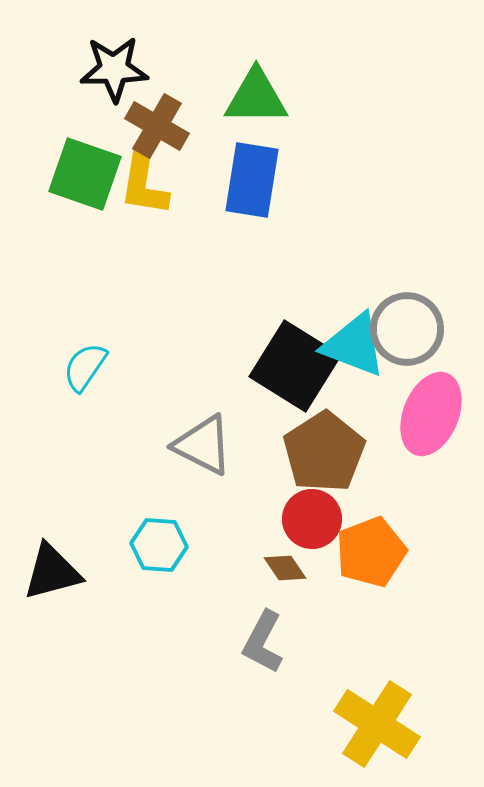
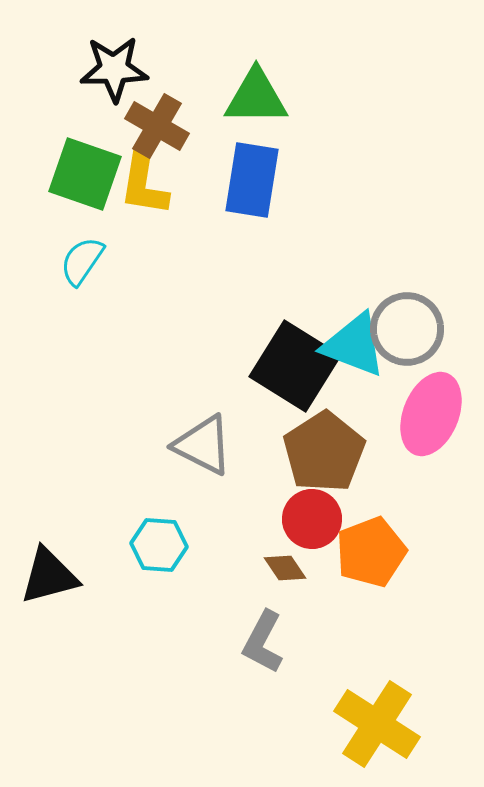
cyan semicircle: moved 3 px left, 106 px up
black triangle: moved 3 px left, 4 px down
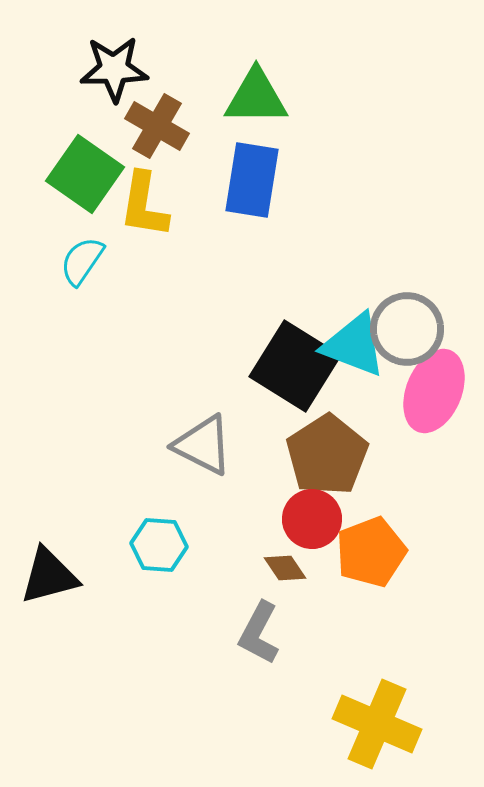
green square: rotated 16 degrees clockwise
yellow L-shape: moved 22 px down
pink ellipse: moved 3 px right, 23 px up
brown pentagon: moved 3 px right, 3 px down
gray L-shape: moved 4 px left, 9 px up
yellow cross: rotated 10 degrees counterclockwise
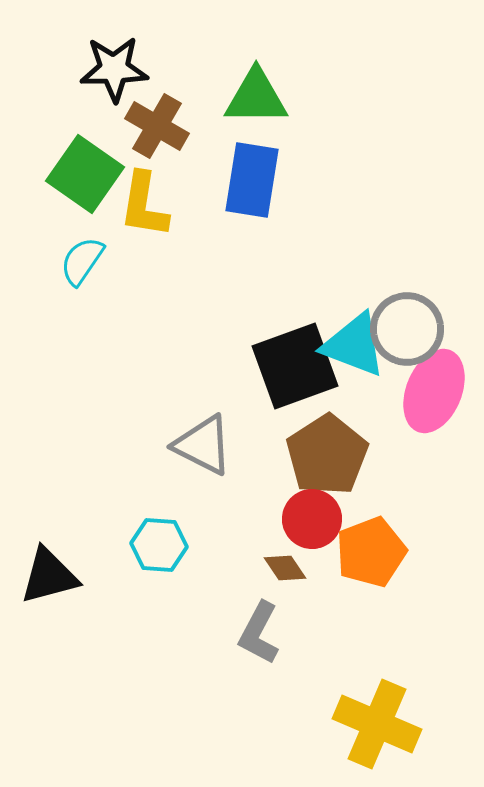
black square: rotated 38 degrees clockwise
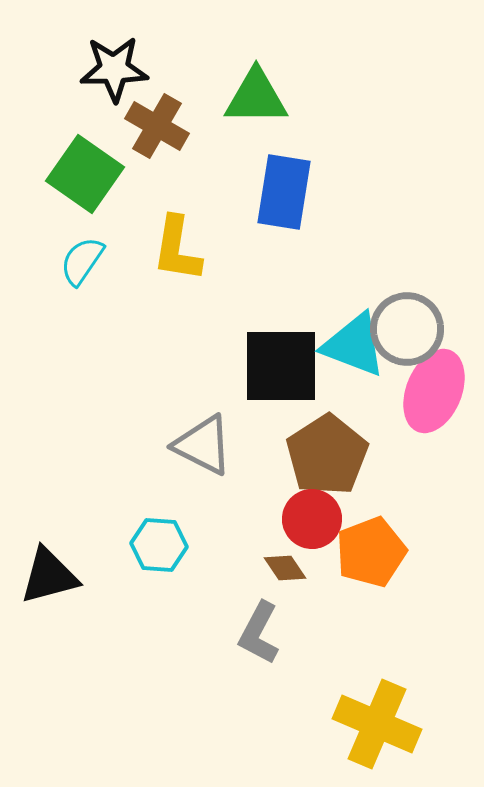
blue rectangle: moved 32 px right, 12 px down
yellow L-shape: moved 33 px right, 44 px down
black square: moved 14 px left; rotated 20 degrees clockwise
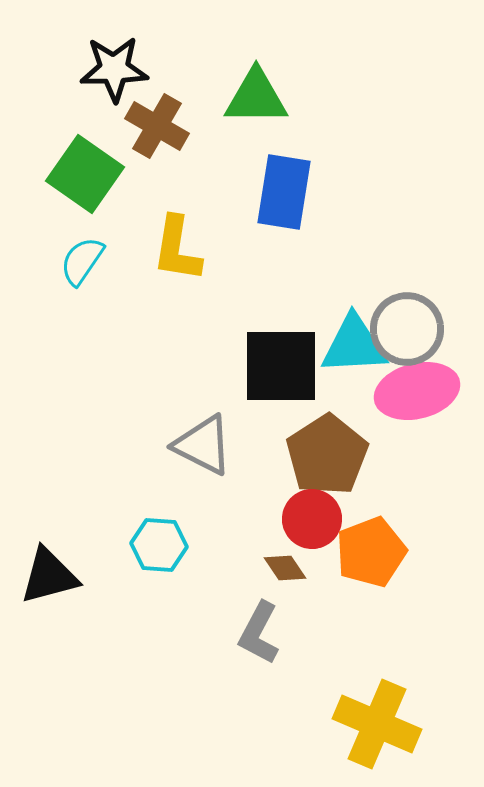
cyan triangle: rotated 24 degrees counterclockwise
pink ellipse: moved 17 px left; rotated 54 degrees clockwise
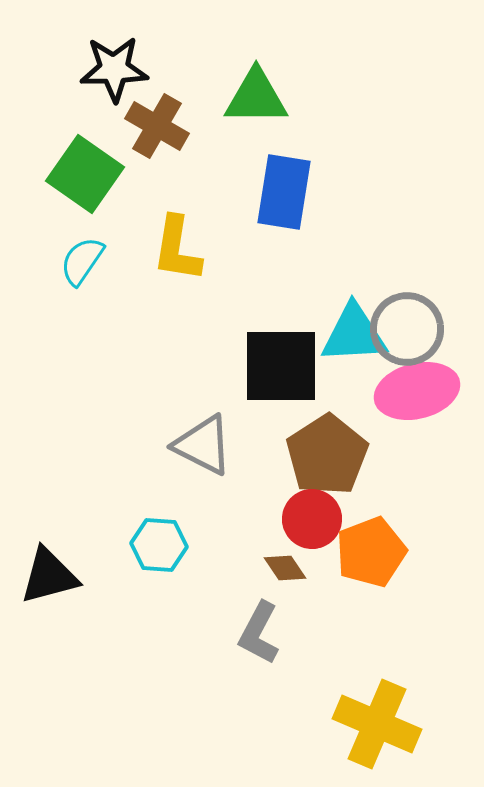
cyan triangle: moved 11 px up
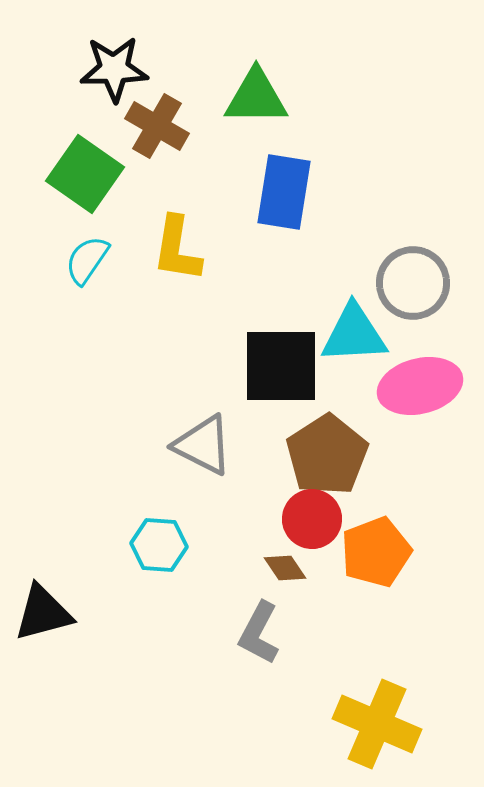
cyan semicircle: moved 5 px right, 1 px up
gray circle: moved 6 px right, 46 px up
pink ellipse: moved 3 px right, 5 px up
orange pentagon: moved 5 px right
black triangle: moved 6 px left, 37 px down
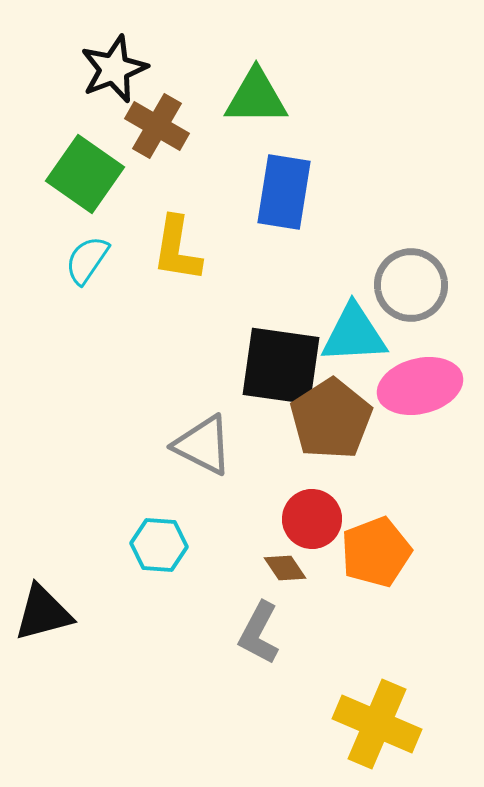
black star: rotated 20 degrees counterclockwise
gray circle: moved 2 px left, 2 px down
black square: rotated 8 degrees clockwise
brown pentagon: moved 4 px right, 36 px up
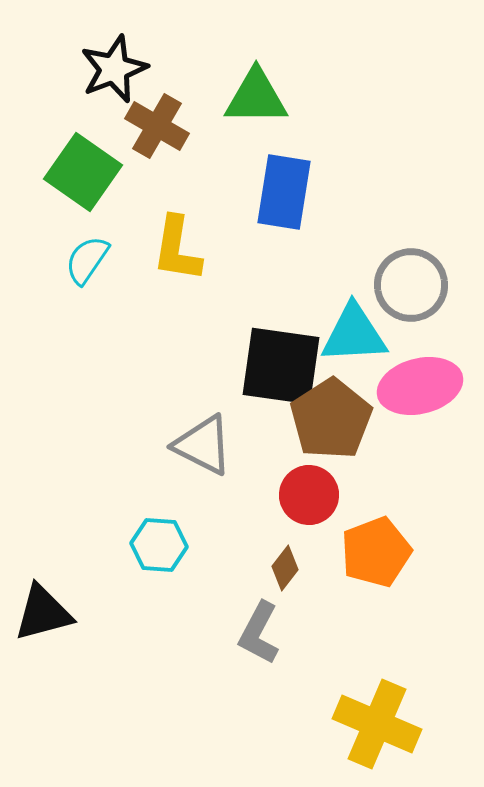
green square: moved 2 px left, 2 px up
red circle: moved 3 px left, 24 px up
brown diamond: rotated 72 degrees clockwise
